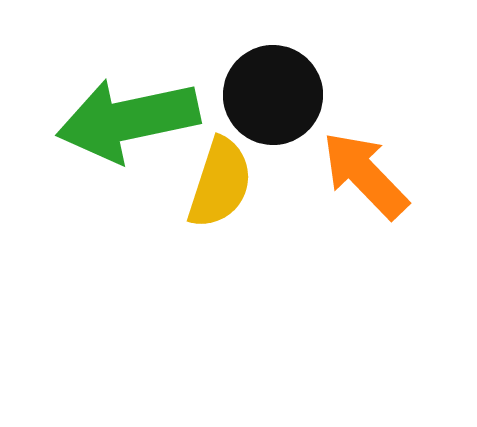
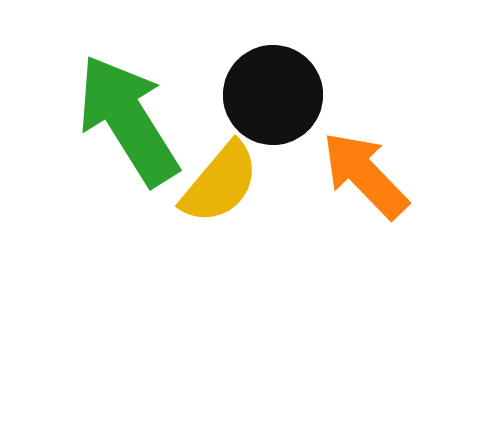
green arrow: rotated 70 degrees clockwise
yellow semicircle: rotated 22 degrees clockwise
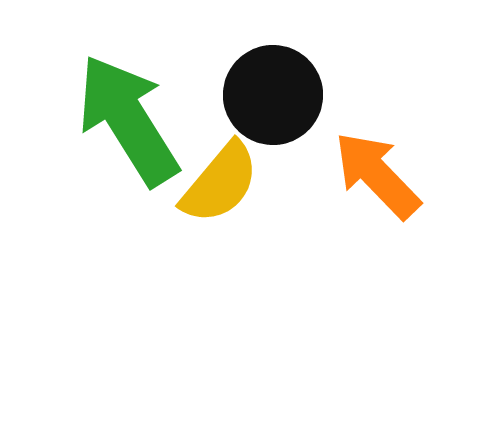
orange arrow: moved 12 px right
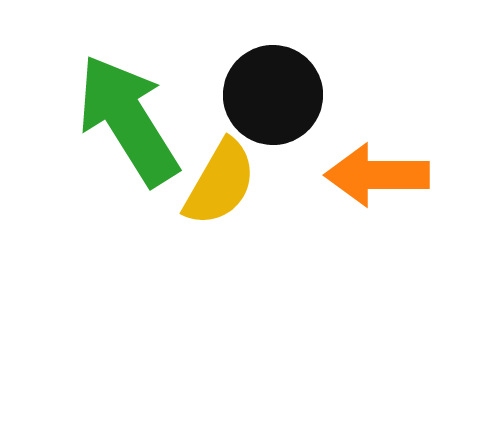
orange arrow: rotated 46 degrees counterclockwise
yellow semicircle: rotated 10 degrees counterclockwise
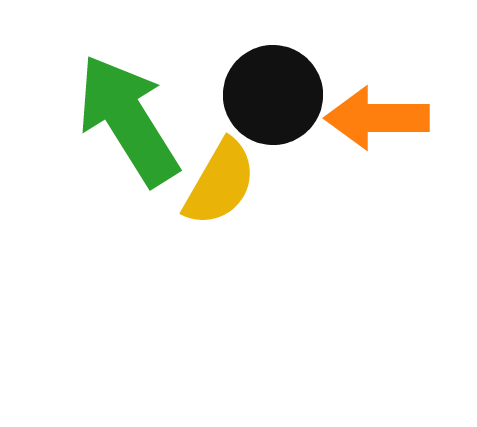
orange arrow: moved 57 px up
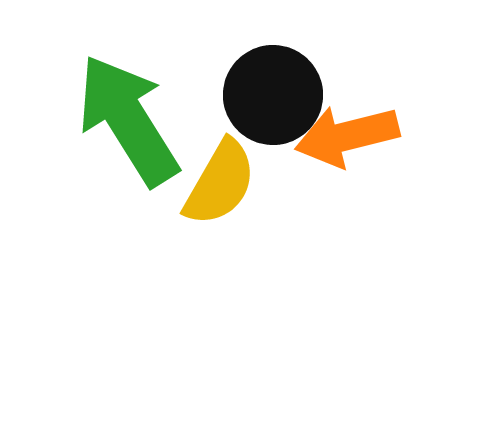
orange arrow: moved 30 px left, 18 px down; rotated 14 degrees counterclockwise
